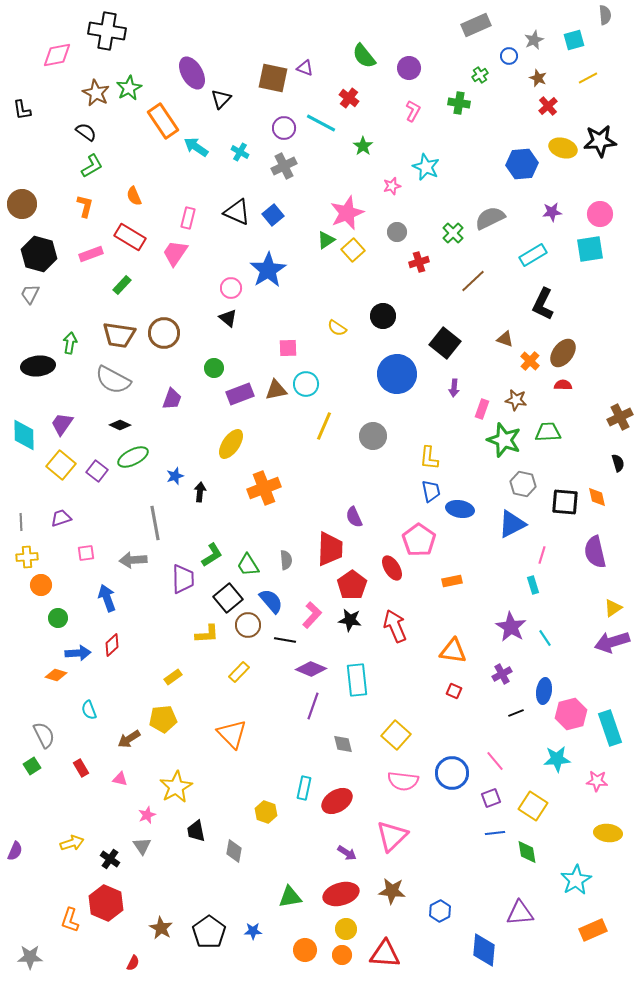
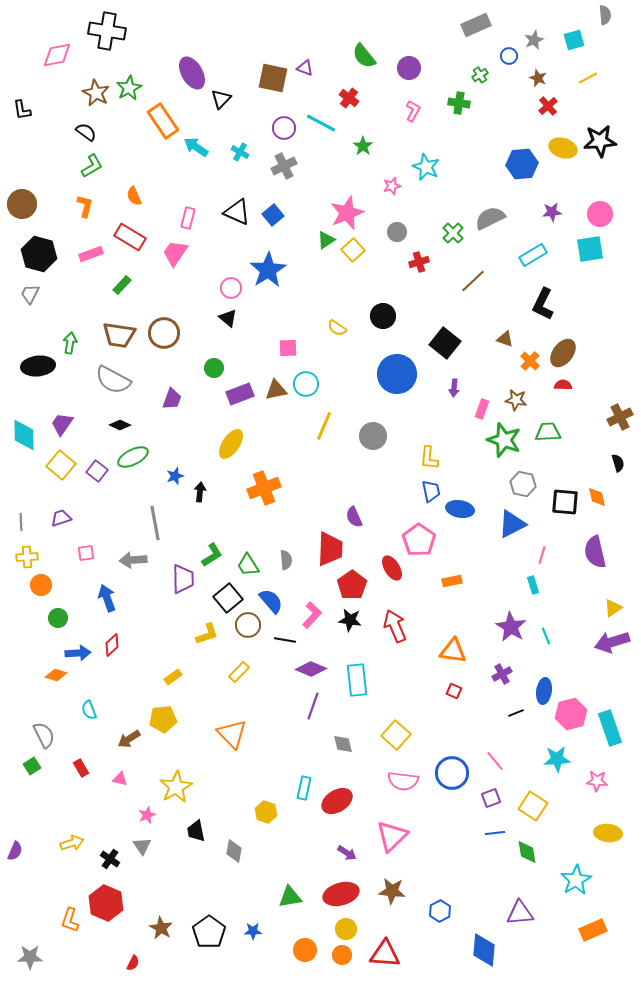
yellow L-shape at (207, 634): rotated 15 degrees counterclockwise
cyan line at (545, 638): moved 1 px right, 2 px up; rotated 12 degrees clockwise
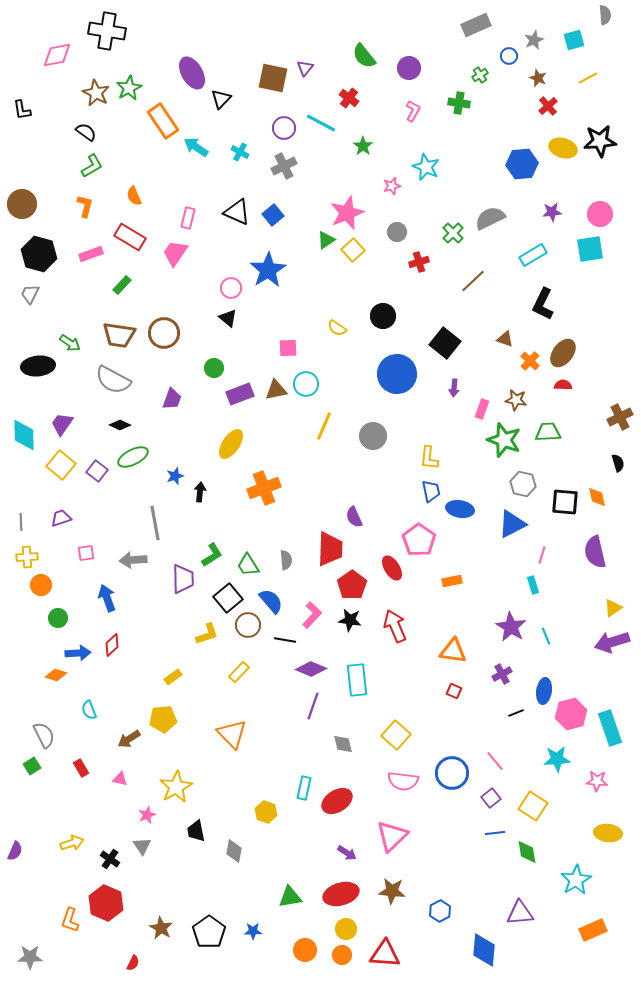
purple triangle at (305, 68): rotated 48 degrees clockwise
green arrow at (70, 343): rotated 115 degrees clockwise
purple square at (491, 798): rotated 18 degrees counterclockwise
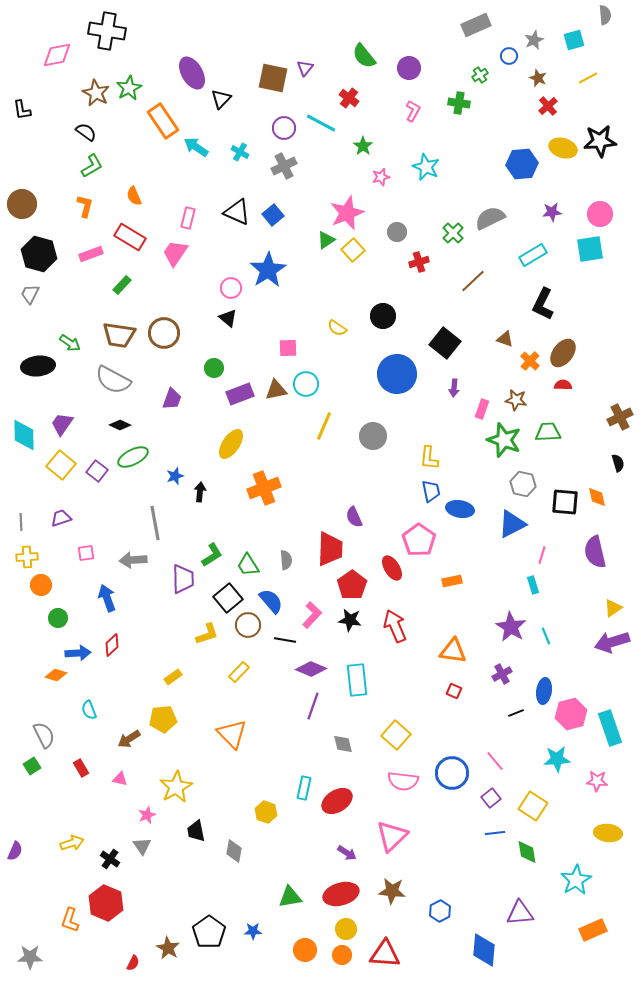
pink star at (392, 186): moved 11 px left, 9 px up
brown star at (161, 928): moved 7 px right, 20 px down
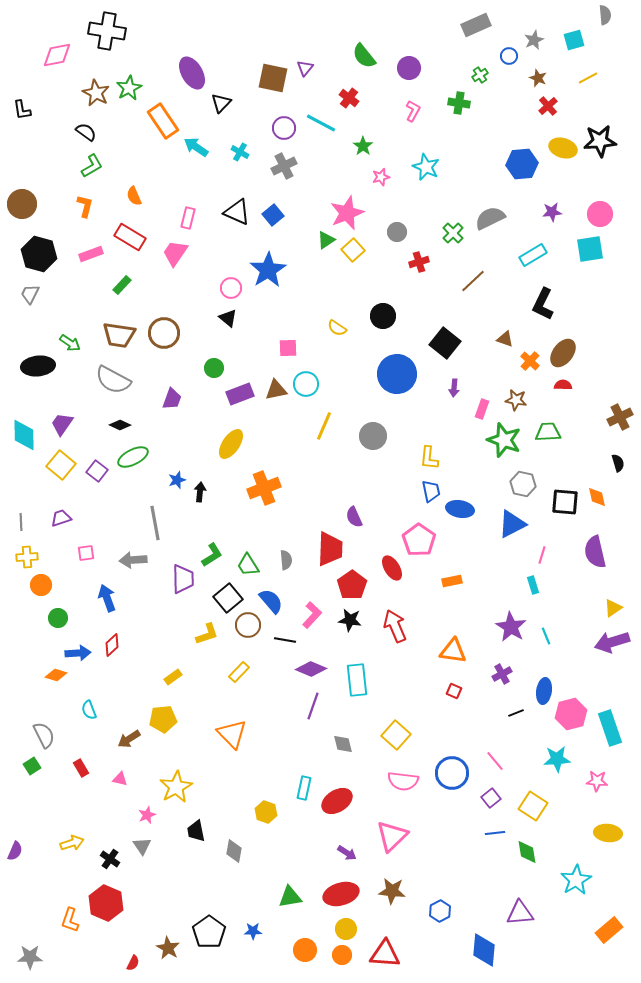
black triangle at (221, 99): moved 4 px down
blue star at (175, 476): moved 2 px right, 4 px down
orange rectangle at (593, 930): moved 16 px right; rotated 16 degrees counterclockwise
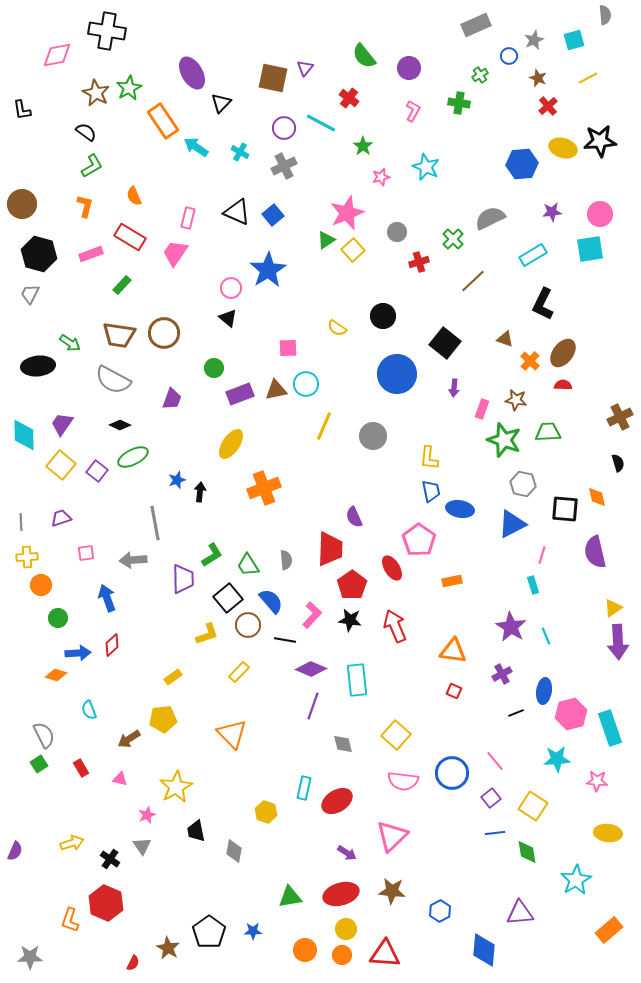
green cross at (453, 233): moved 6 px down
black square at (565, 502): moved 7 px down
purple arrow at (612, 642): moved 6 px right; rotated 76 degrees counterclockwise
green square at (32, 766): moved 7 px right, 2 px up
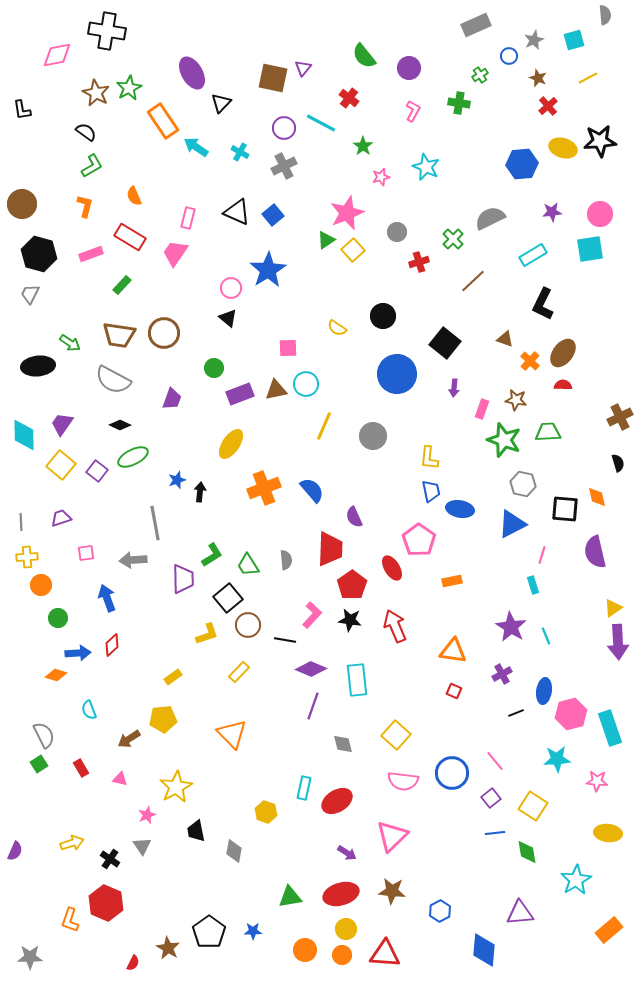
purple triangle at (305, 68): moved 2 px left
blue semicircle at (271, 601): moved 41 px right, 111 px up
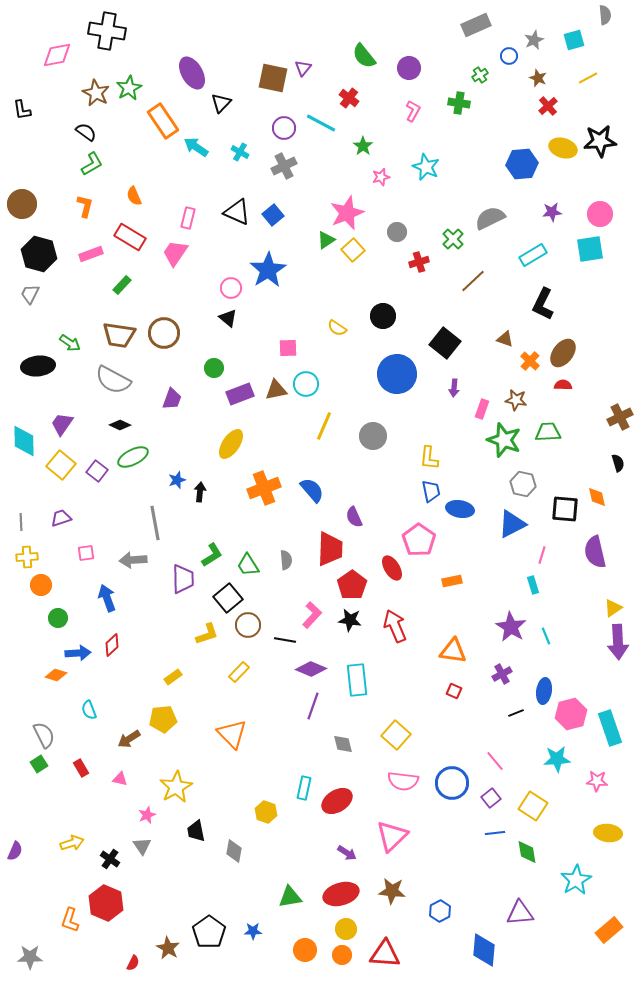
green L-shape at (92, 166): moved 2 px up
cyan diamond at (24, 435): moved 6 px down
blue circle at (452, 773): moved 10 px down
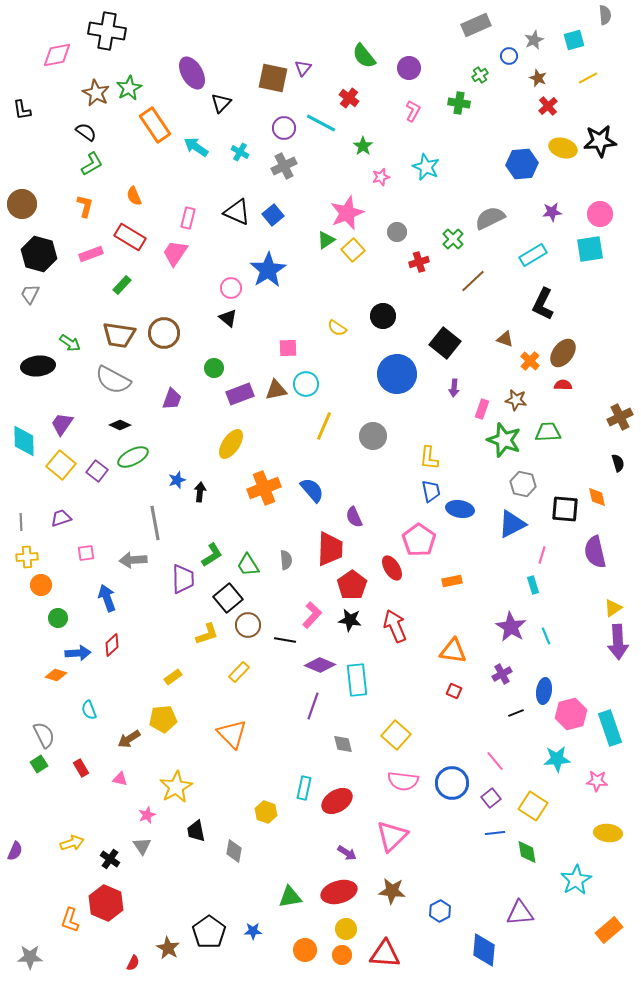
orange rectangle at (163, 121): moved 8 px left, 4 px down
purple diamond at (311, 669): moved 9 px right, 4 px up
red ellipse at (341, 894): moved 2 px left, 2 px up
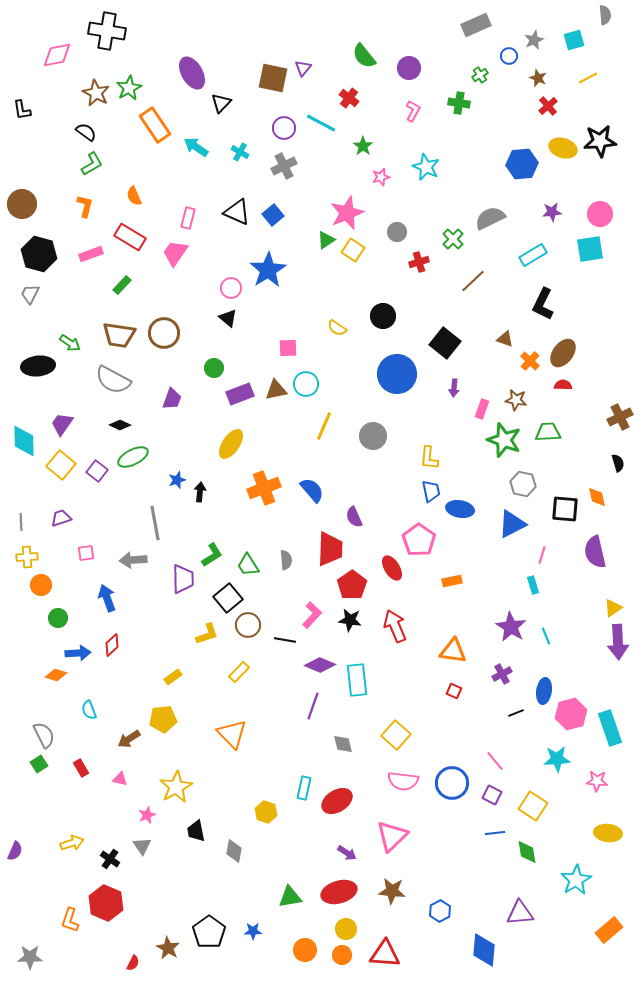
yellow square at (353, 250): rotated 15 degrees counterclockwise
purple square at (491, 798): moved 1 px right, 3 px up; rotated 24 degrees counterclockwise
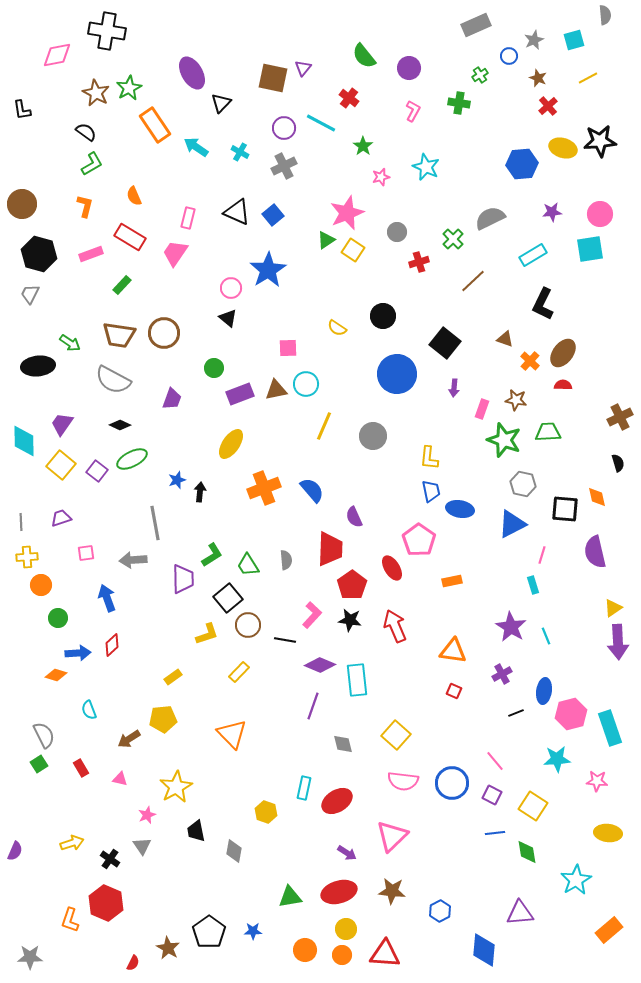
green ellipse at (133, 457): moved 1 px left, 2 px down
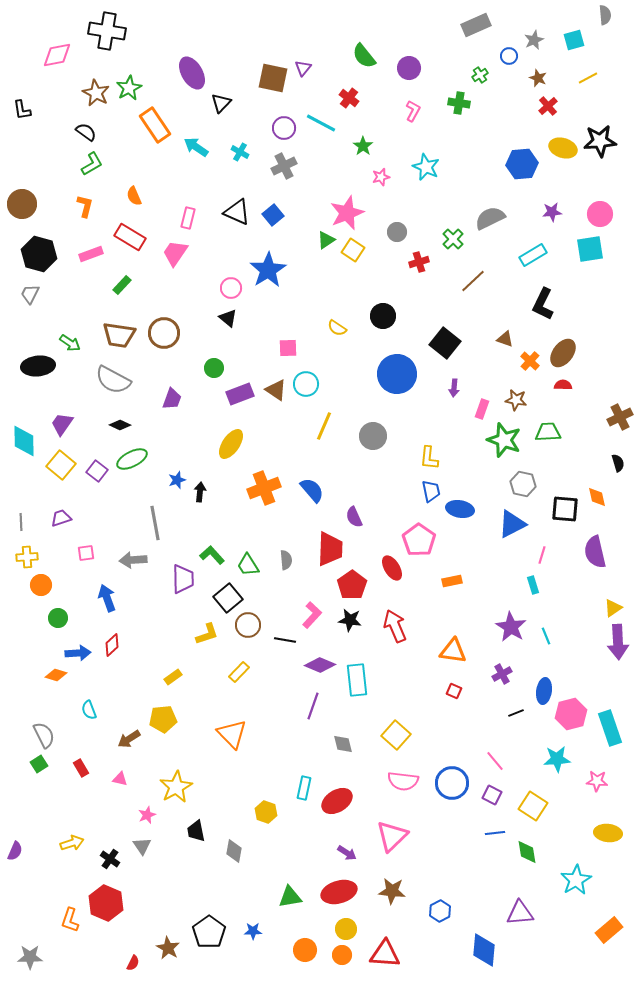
brown triangle at (276, 390): rotated 45 degrees clockwise
green L-shape at (212, 555): rotated 100 degrees counterclockwise
